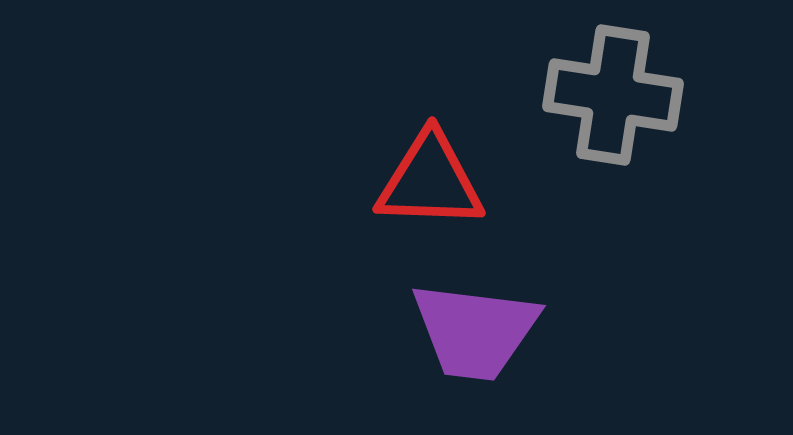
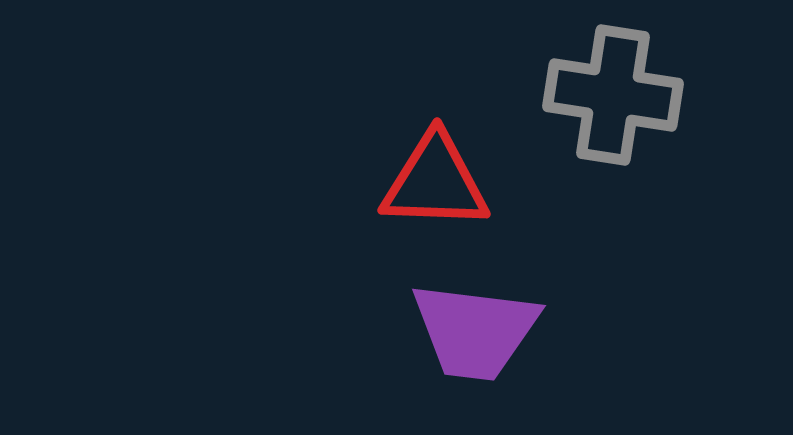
red triangle: moved 5 px right, 1 px down
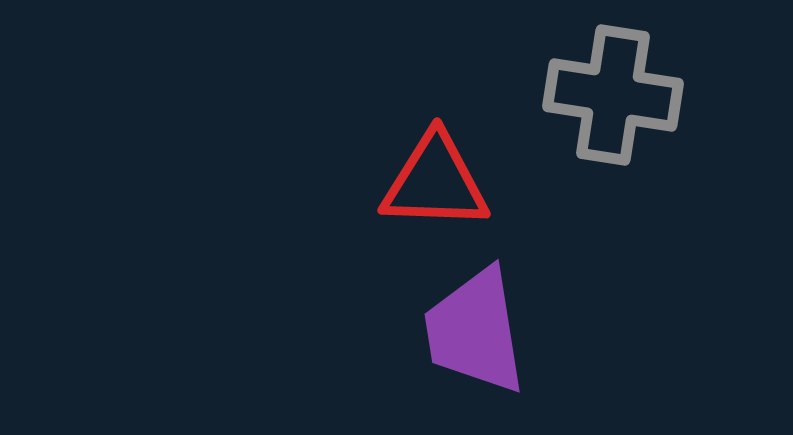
purple trapezoid: rotated 74 degrees clockwise
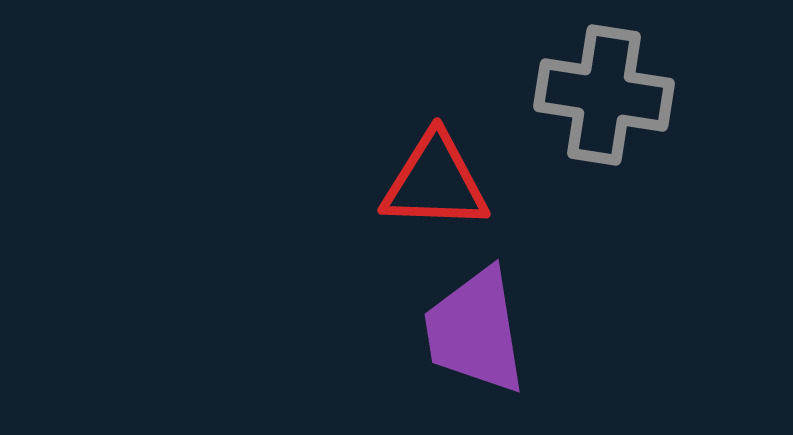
gray cross: moved 9 px left
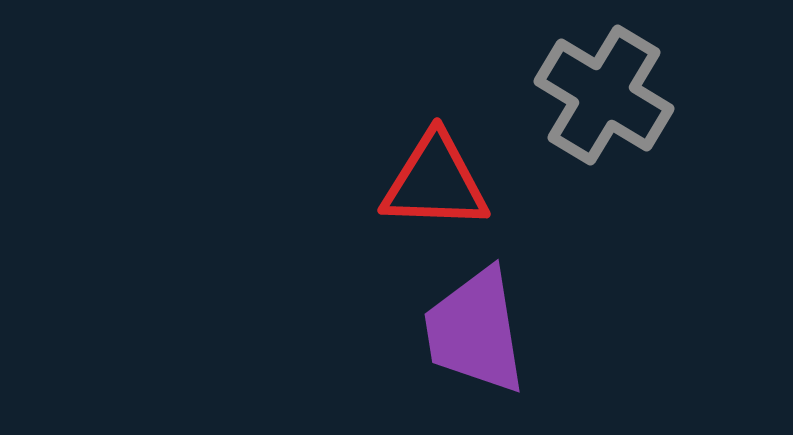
gray cross: rotated 22 degrees clockwise
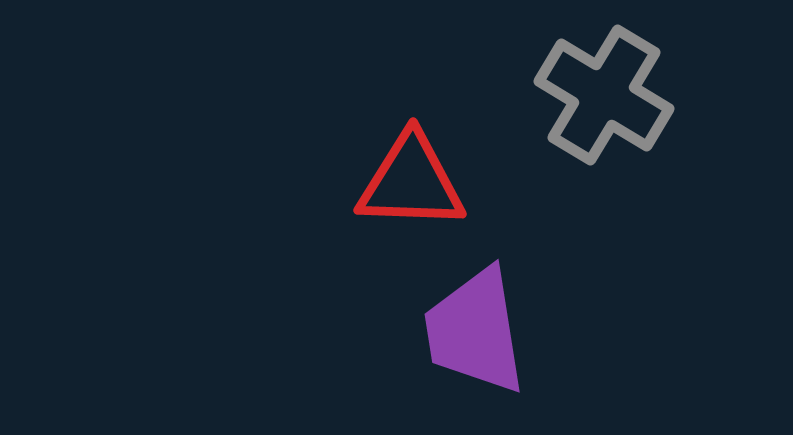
red triangle: moved 24 px left
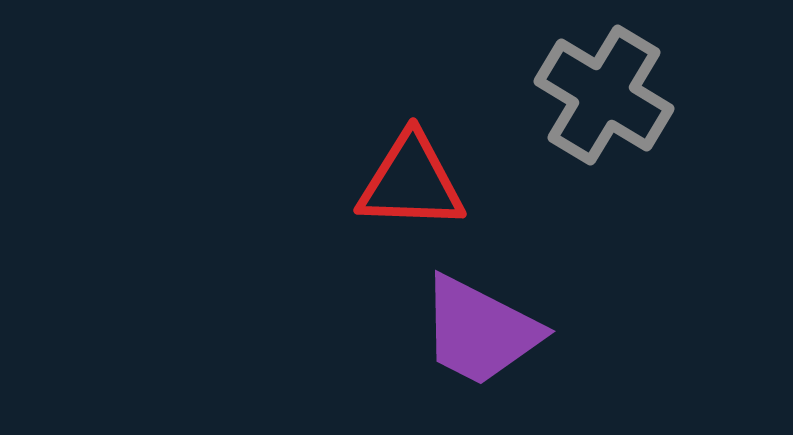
purple trapezoid: moved 5 px right; rotated 54 degrees counterclockwise
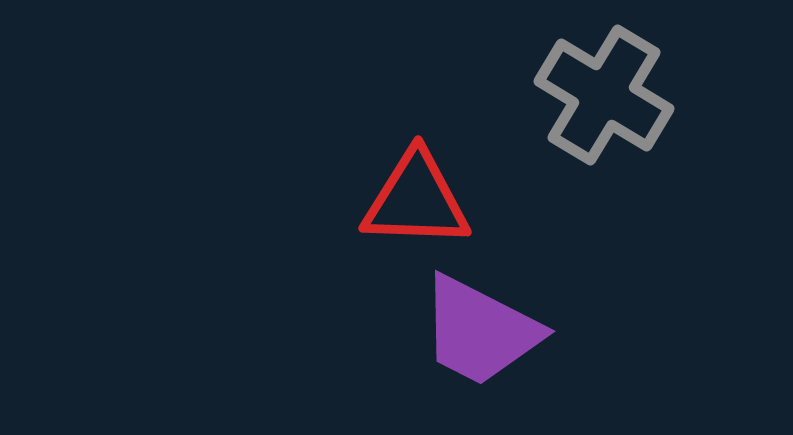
red triangle: moved 5 px right, 18 px down
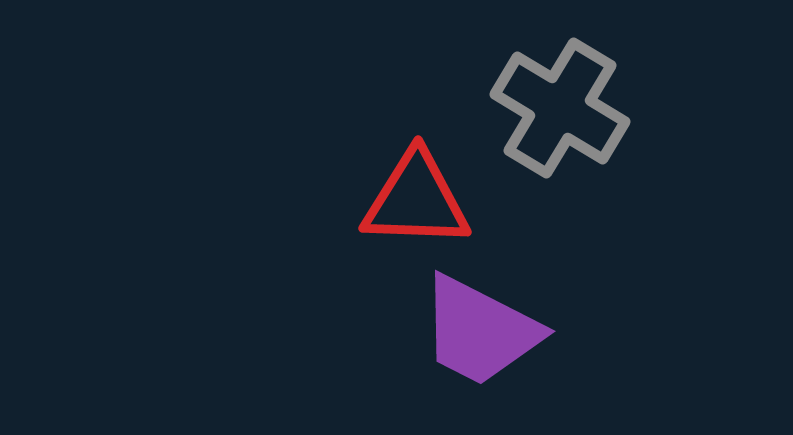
gray cross: moved 44 px left, 13 px down
